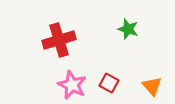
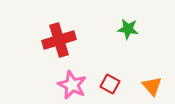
green star: rotated 10 degrees counterclockwise
red square: moved 1 px right, 1 px down
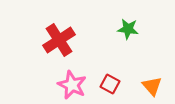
red cross: rotated 16 degrees counterclockwise
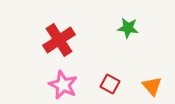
green star: moved 1 px up
pink star: moved 9 px left
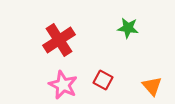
red square: moved 7 px left, 4 px up
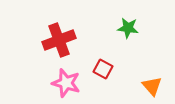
red cross: rotated 12 degrees clockwise
red square: moved 11 px up
pink star: moved 3 px right, 2 px up; rotated 8 degrees counterclockwise
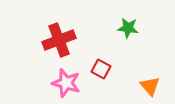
red square: moved 2 px left
orange triangle: moved 2 px left
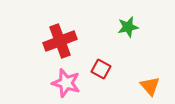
green star: moved 1 px up; rotated 20 degrees counterclockwise
red cross: moved 1 px right, 1 px down
